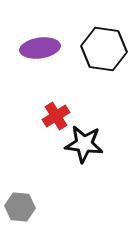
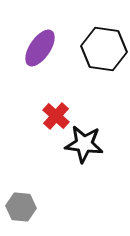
purple ellipse: rotated 48 degrees counterclockwise
red cross: rotated 16 degrees counterclockwise
gray hexagon: moved 1 px right
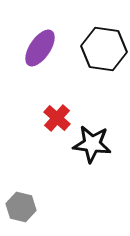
red cross: moved 1 px right, 2 px down
black star: moved 8 px right
gray hexagon: rotated 8 degrees clockwise
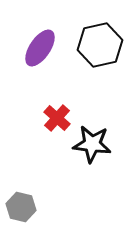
black hexagon: moved 4 px left, 4 px up; rotated 21 degrees counterclockwise
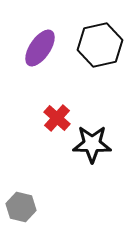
black star: rotated 6 degrees counterclockwise
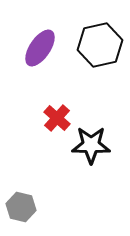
black star: moved 1 px left, 1 px down
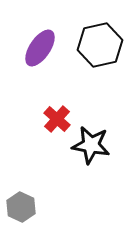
red cross: moved 1 px down
black star: rotated 9 degrees clockwise
gray hexagon: rotated 12 degrees clockwise
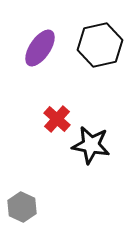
gray hexagon: moved 1 px right
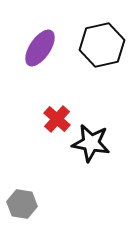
black hexagon: moved 2 px right
black star: moved 2 px up
gray hexagon: moved 3 px up; rotated 16 degrees counterclockwise
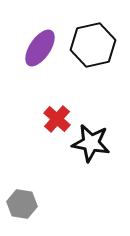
black hexagon: moved 9 px left
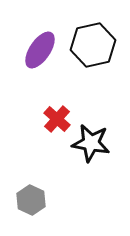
purple ellipse: moved 2 px down
gray hexagon: moved 9 px right, 4 px up; rotated 16 degrees clockwise
